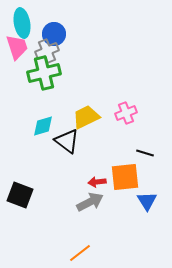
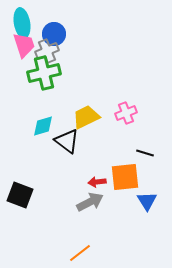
pink trapezoid: moved 7 px right, 2 px up
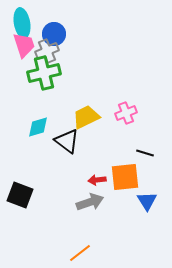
cyan diamond: moved 5 px left, 1 px down
red arrow: moved 2 px up
gray arrow: rotated 8 degrees clockwise
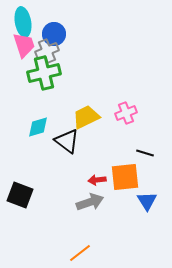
cyan ellipse: moved 1 px right, 1 px up
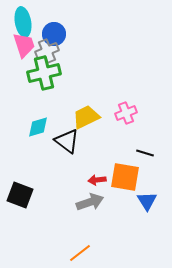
orange square: rotated 16 degrees clockwise
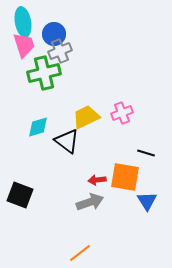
gray cross: moved 13 px right
pink cross: moved 4 px left
black line: moved 1 px right
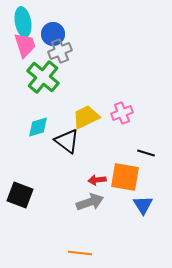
blue circle: moved 1 px left
pink trapezoid: moved 1 px right
green cross: moved 1 px left, 4 px down; rotated 36 degrees counterclockwise
blue triangle: moved 4 px left, 4 px down
orange line: rotated 45 degrees clockwise
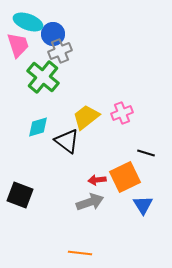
cyan ellipse: moved 5 px right; rotated 60 degrees counterclockwise
pink trapezoid: moved 7 px left
yellow trapezoid: rotated 12 degrees counterclockwise
orange square: rotated 36 degrees counterclockwise
